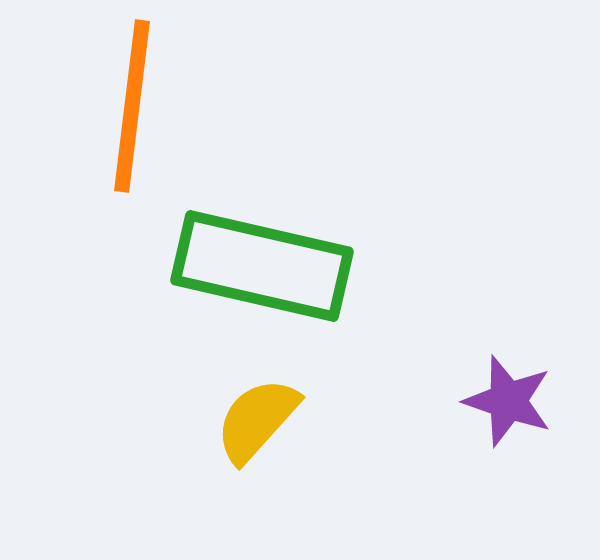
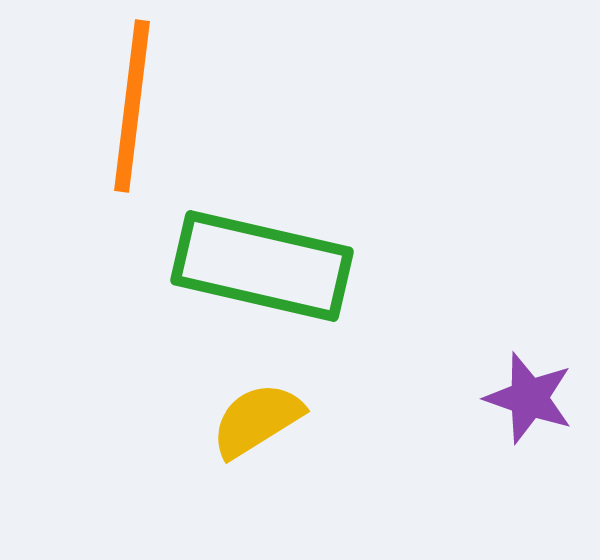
purple star: moved 21 px right, 3 px up
yellow semicircle: rotated 16 degrees clockwise
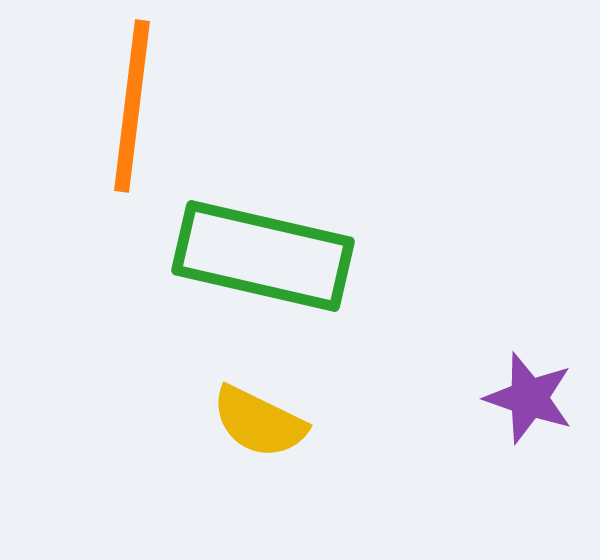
green rectangle: moved 1 px right, 10 px up
yellow semicircle: moved 2 px right, 2 px down; rotated 122 degrees counterclockwise
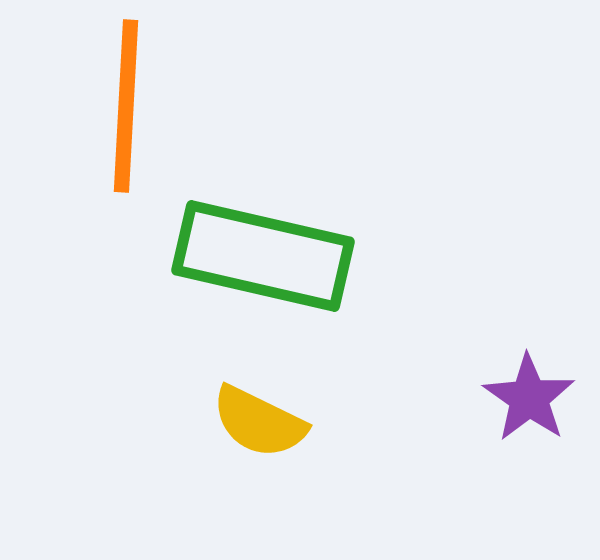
orange line: moved 6 px left; rotated 4 degrees counterclockwise
purple star: rotated 16 degrees clockwise
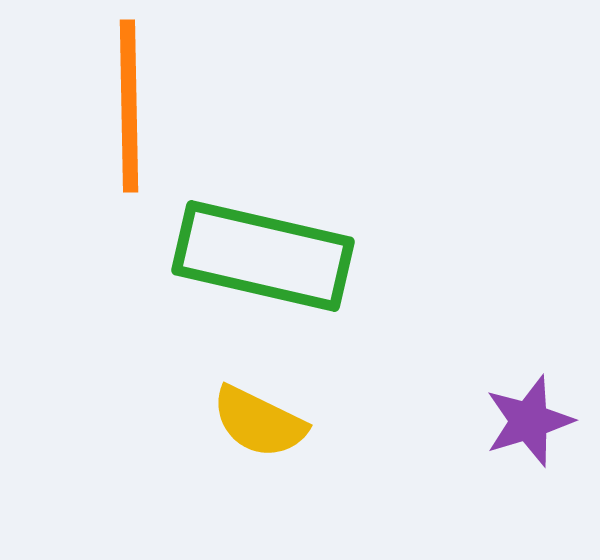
orange line: moved 3 px right; rotated 4 degrees counterclockwise
purple star: moved 23 px down; rotated 20 degrees clockwise
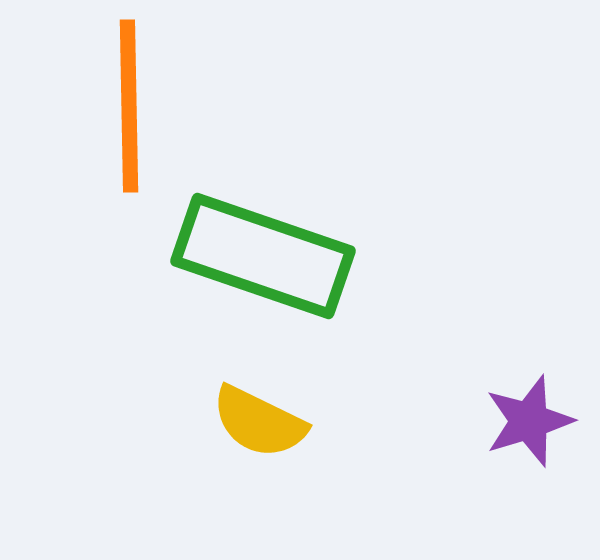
green rectangle: rotated 6 degrees clockwise
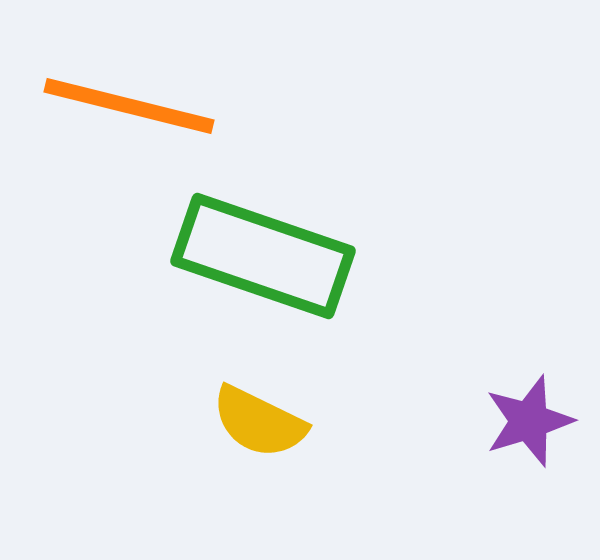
orange line: rotated 75 degrees counterclockwise
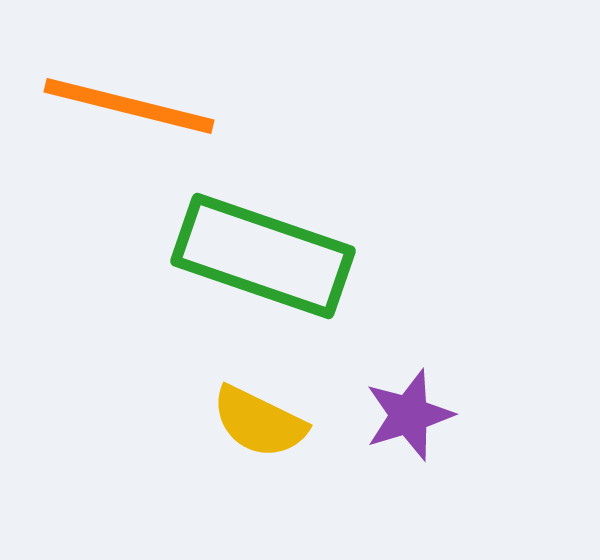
purple star: moved 120 px left, 6 px up
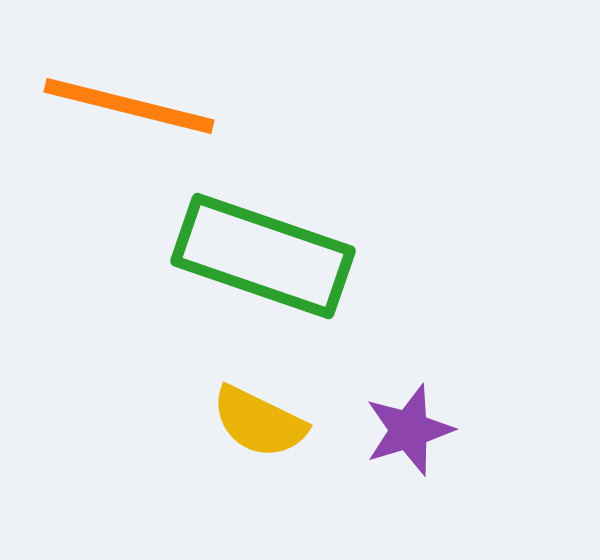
purple star: moved 15 px down
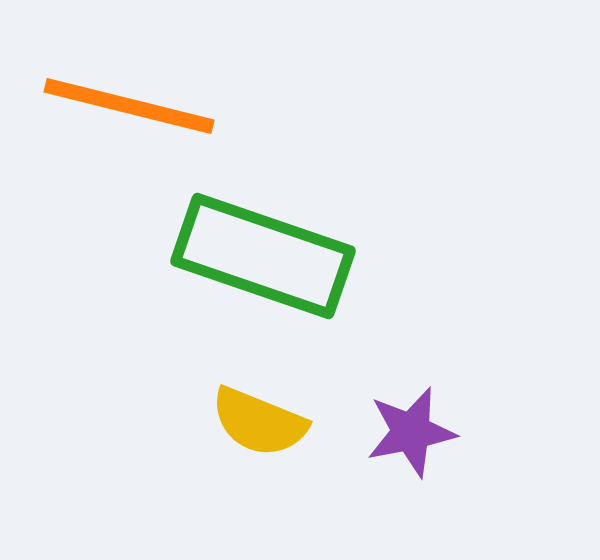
yellow semicircle: rotated 4 degrees counterclockwise
purple star: moved 2 px right, 2 px down; rotated 6 degrees clockwise
